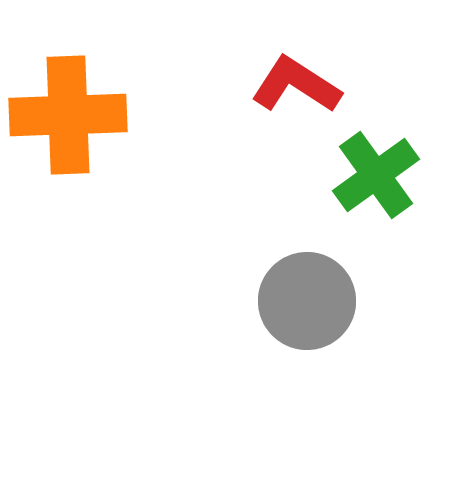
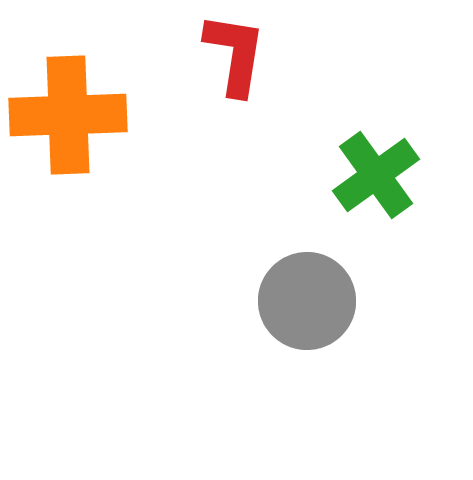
red L-shape: moved 61 px left, 31 px up; rotated 66 degrees clockwise
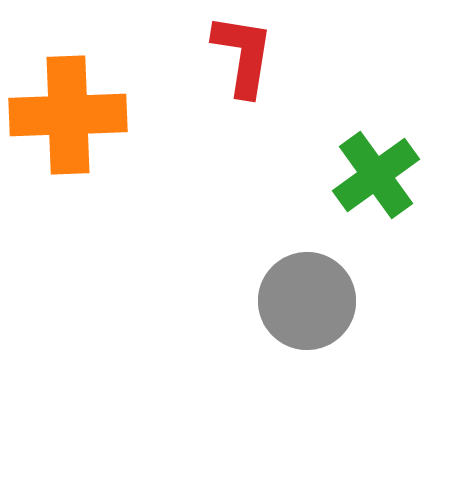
red L-shape: moved 8 px right, 1 px down
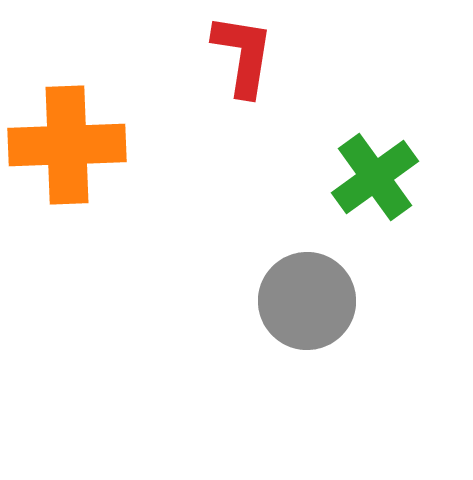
orange cross: moved 1 px left, 30 px down
green cross: moved 1 px left, 2 px down
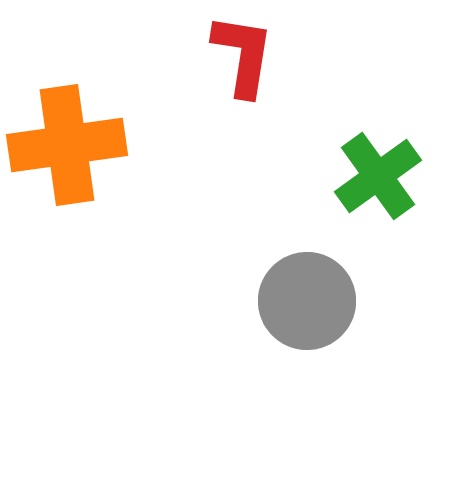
orange cross: rotated 6 degrees counterclockwise
green cross: moved 3 px right, 1 px up
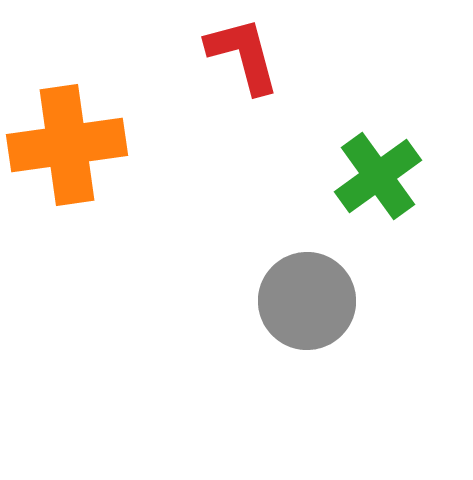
red L-shape: rotated 24 degrees counterclockwise
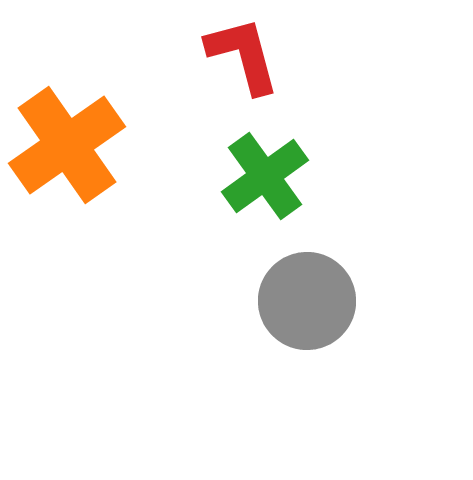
orange cross: rotated 27 degrees counterclockwise
green cross: moved 113 px left
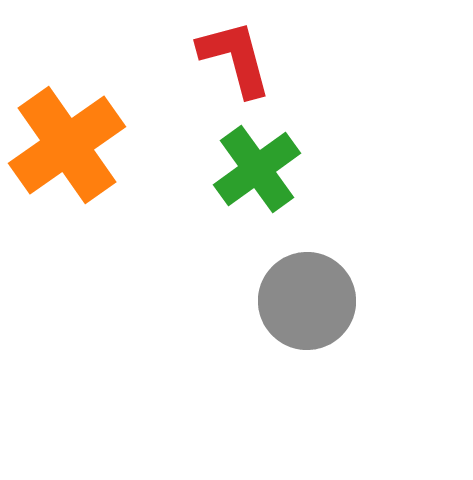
red L-shape: moved 8 px left, 3 px down
green cross: moved 8 px left, 7 px up
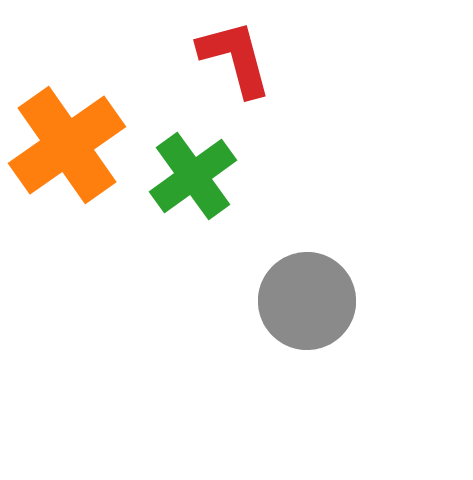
green cross: moved 64 px left, 7 px down
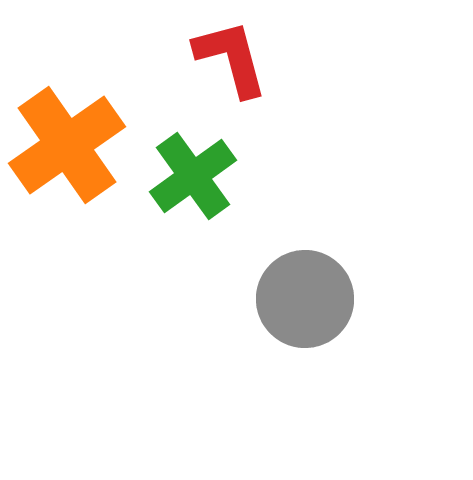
red L-shape: moved 4 px left
gray circle: moved 2 px left, 2 px up
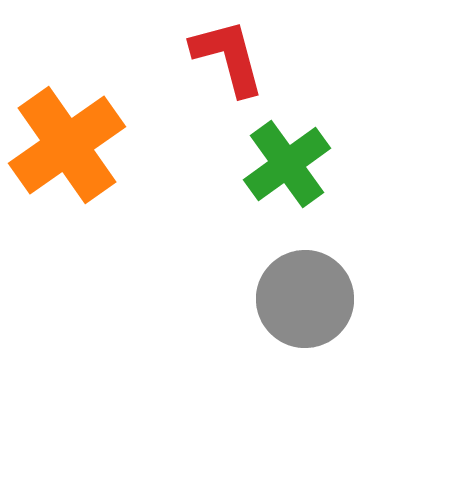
red L-shape: moved 3 px left, 1 px up
green cross: moved 94 px right, 12 px up
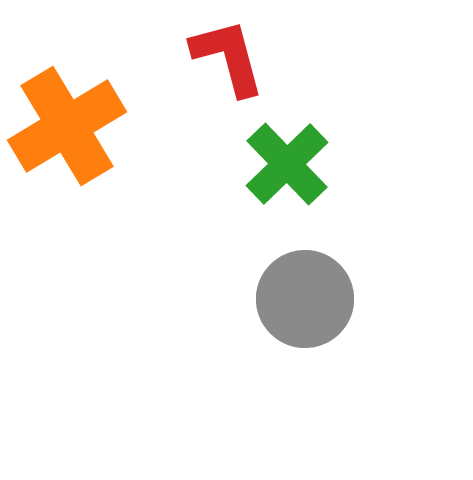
orange cross: moved 19 px up; rotated 4 degrees clockwise
green cross: rotated 8 degrees counterclockwise
